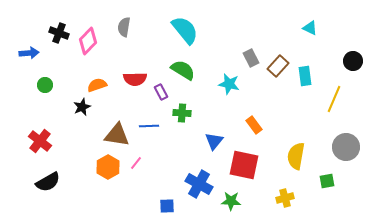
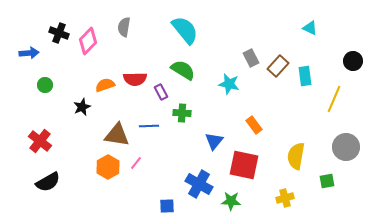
orange semicircle: moved 8 px right
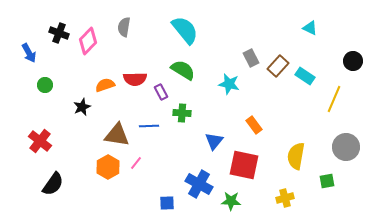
blue arrow: rotated 66 degrees clockwise
cyan rectangle: rotated 48 degrees counterclockwise
black semicircle: moved 5 px right, 2 px down; rotated 25 degrees counterclockwise
blue square: moved 3 px up
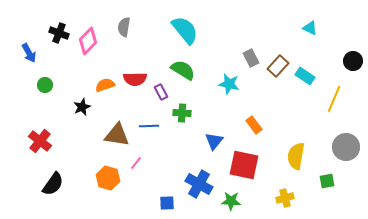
orange hexagon: moved 11 px down; rotated 15 degrees counterclockwise
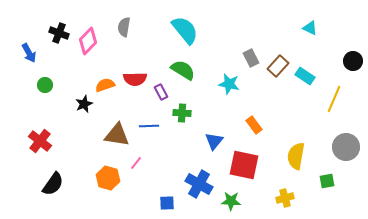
black star: moved 2 px right, 3 px up
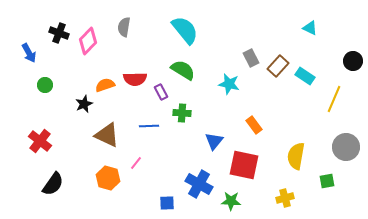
brown triangle: moved 10 px left; rotated 16 degrees clockwise
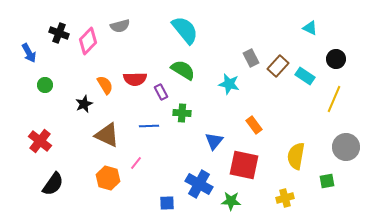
gray semicircle: moved 4 px left, 1 px up; rotated 114 degrees counterclockwise
black circle: moved 17 px left, 2 px up
orange semicircle: rotated 78 degrees clockwise
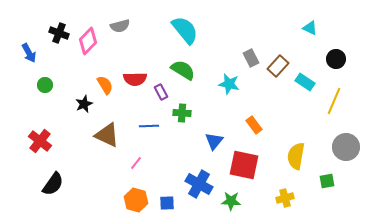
cyan rectangle: moved 6 px down
yellow line: moved 2 px down
orange hexagon: moved 28 px right, 22 px down
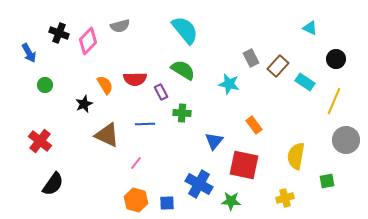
blue line: moved 4 px left, 2 px up
gray circle: moved 7 px up
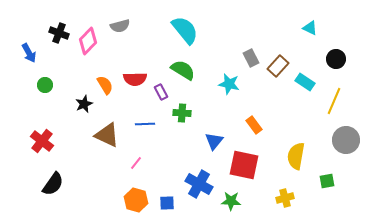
red cross: moved 2 px right
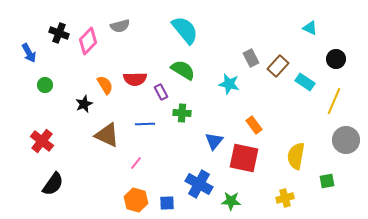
red square: moved 7 px up
